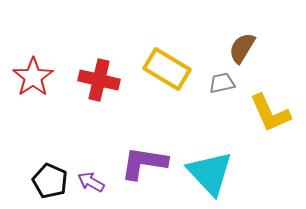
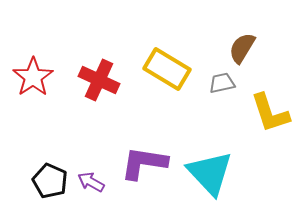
red cross: rotated 12 degrees clockwise
yellow L-shape: rotated 6 degrees clockwise
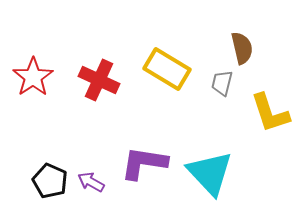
brown semicircle: rotated 136 degrees clockwise
gray trapezoid: rotated 64 degrees counterclockwise
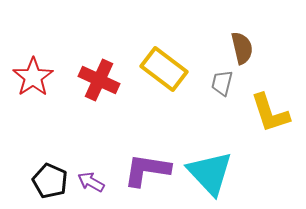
yellow rectangle: moved 3 px left; rotated 6 degrees clockwise
purple L-shape: moved 3 px right, 7 px down
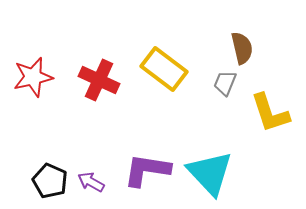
red star: rotated 21 degrees clockwise
gray trapezoid: moved 3 px right; rotated 8 degrees clockwise
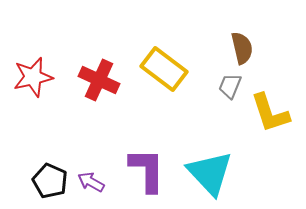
gray trapezoid: moved 5 px right, 3 px down
purple L-shape: rotated 81 degrees clockwise
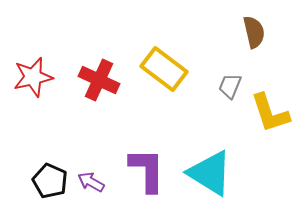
brown semicircle: moved 12 px right, 16 px up
cyan triangle: rotated 15 degrees counterclockwise
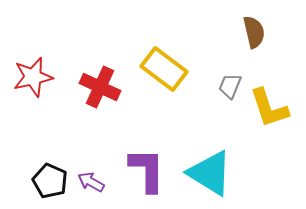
red cross: moved 1 px right, 7 px down
yellow L-shape: moved 1 px left, 5 px up
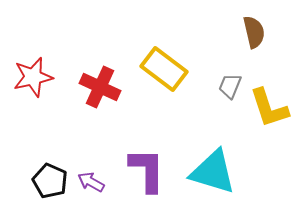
cyan triangle: moved 3 px right, 1 px up; rotated 15 degrees counterclockwise
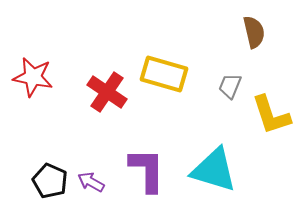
yellow rectangle: moved 5 px down; rotated 21 degrees counterclockwise
red star: rotated 24 degrees clockwise
red cross: moved 7 px right, 5 px down; rotated 9 degrees clockwise
yellow L-shape: moved 2 px right, 7 px down
cyan triangle: moved 1 px right, 2 px up
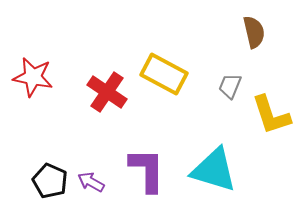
yellow rectangle: rotated 12 degrees clockwise
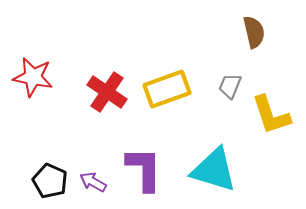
yellow rectangle: moved 3 px right, 15 px down; rotated 48 degrees counterclockwise
purple L-shape: moved 3 px left, 1 px up
purple arrow: moved 2 px right
